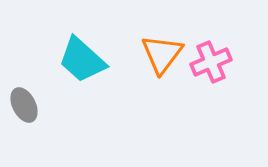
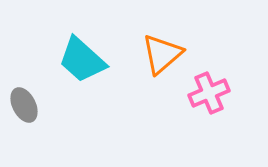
orange triangle: rotated 12 degrees clockwise
pink cross: moved 2 px left, 31 px down
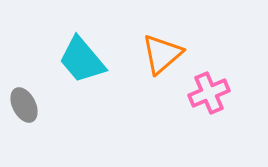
cyan trapezoid: rotated 8 degrees clockwise
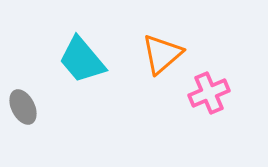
gray ellipse: moved 1 px left, 2 px down
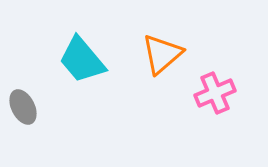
pink cross: moved 6 px right
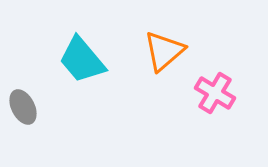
orange triangle: moved 2 px right, 3 px up
pink cross: rotated 36 degrees counterclockwise
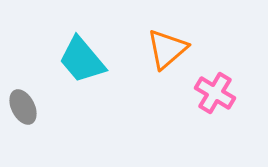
orange triangle: moved 3 px right, 2 px up
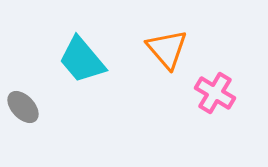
orange triangle: rotated 30 degrees counterclockwise
gray ellipse: rotated 16 degrees counterclockwise
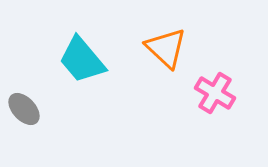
orange triangle: moved 1 px left, 1 px up; rotated 6 degrees counterclockwise
gray ellipse: moved 1 px right, 2 px down
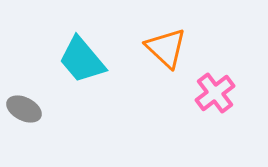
pink cross: rotated 21 degrees clockwise
gray ellipse: rotated 20 degrees counterclockwise
